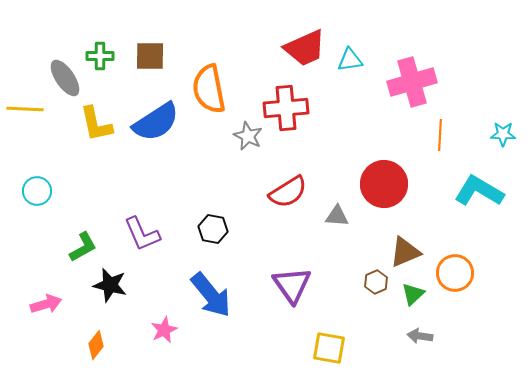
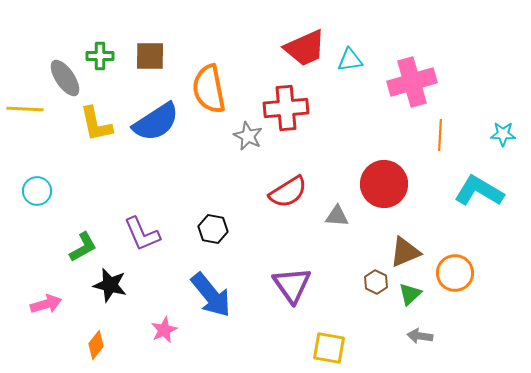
brown hexagon: rotated 10 degrees counterclockwise
green triangle: moved 3 px left
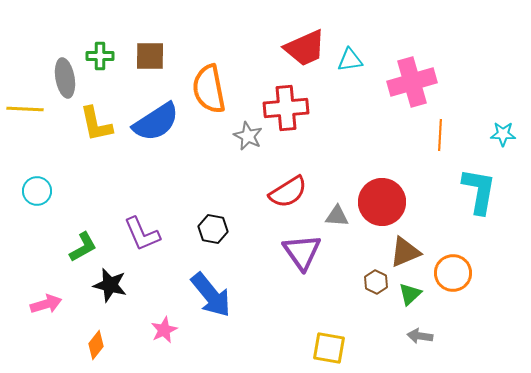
gray ellipse: rotated 24 degrees clockwise
red circle: moved 2 px left, 18 px down
cyan L-shape: rotated 69 degrees clockwise
orange circle: moved 2 px left
purple triangle: moved 10 px right, 33 px up
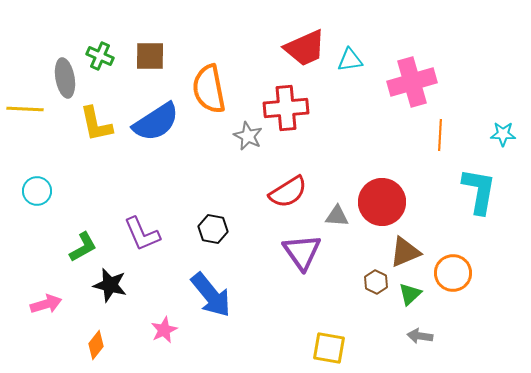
green cross: rotated 24 degrees clockwise
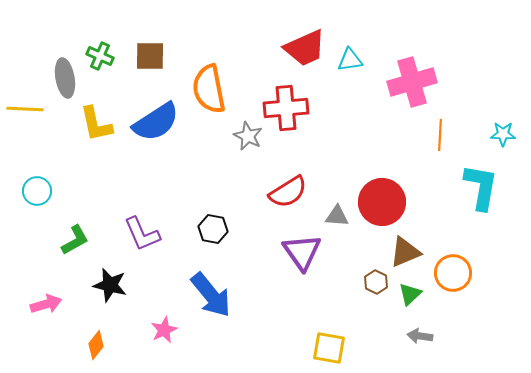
cyan L-shape: moved 2 px right, 4 px up
green L-shape: moved 8 px left, 7 px up
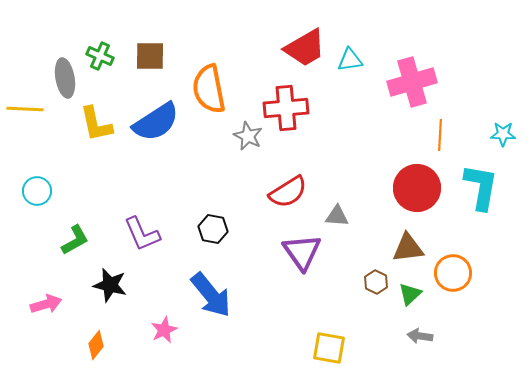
red trapezoid: rotated 6 degrees counterclockwise
red circle: moved 35 px right, 14 px up
brown triangle: moved 3 px right, 4 px up; rotated 16 degrees clockwise
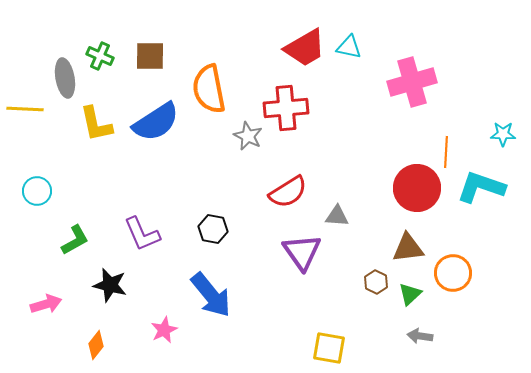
cyan triangle: moved 1 px left, 13 px up; rotated 20 degrees clockwise
orange line: moved 6 px right, 17 px down
cyan L-shape: rotated 81 degrees counterclockwise
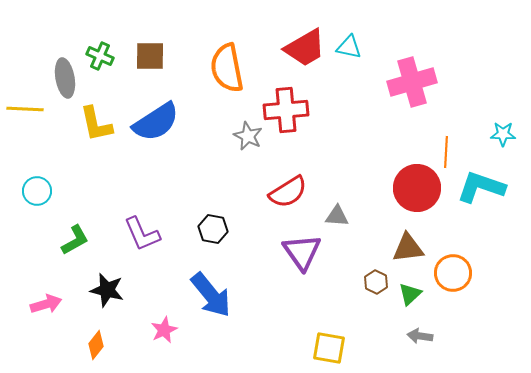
orange semicircle: moved 18 px right, 21 px up
red cross: moved 2 px down
black star: moved 3 px left, 5 px down
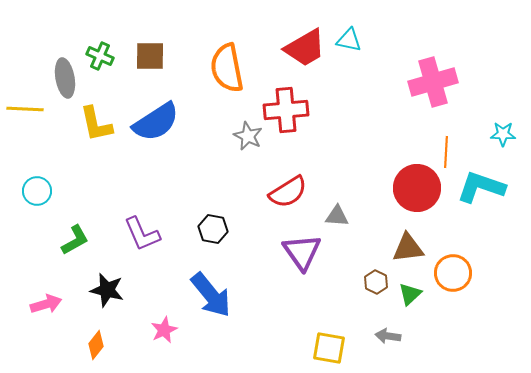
cyan triangle: moved 7 px up
pink cross: moved 21 px right
gray arrow: moved 32 px left
